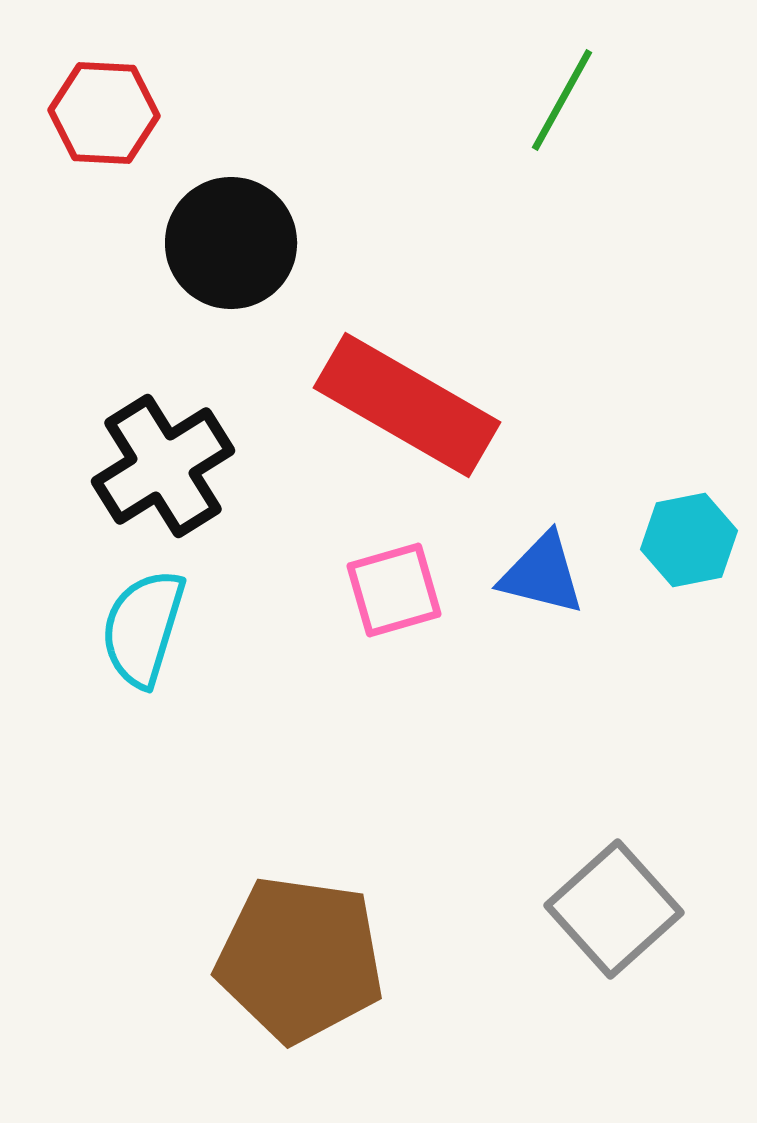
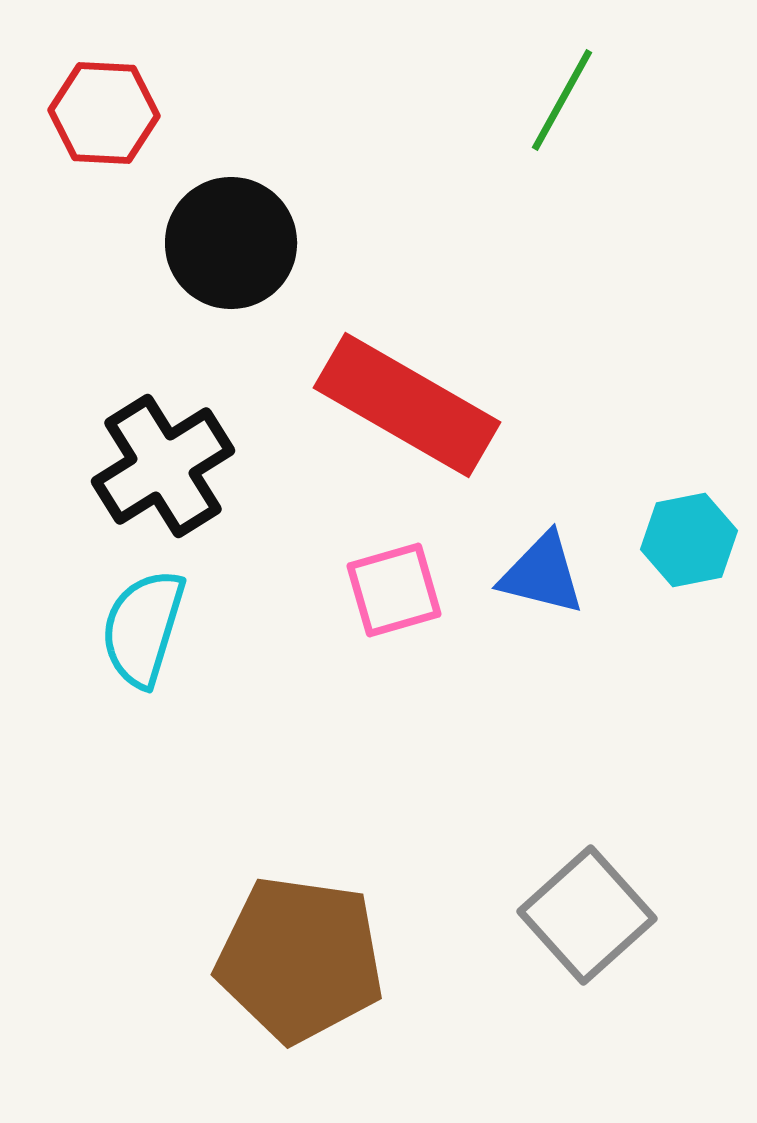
gray square: moved 27 px left, 6 px down
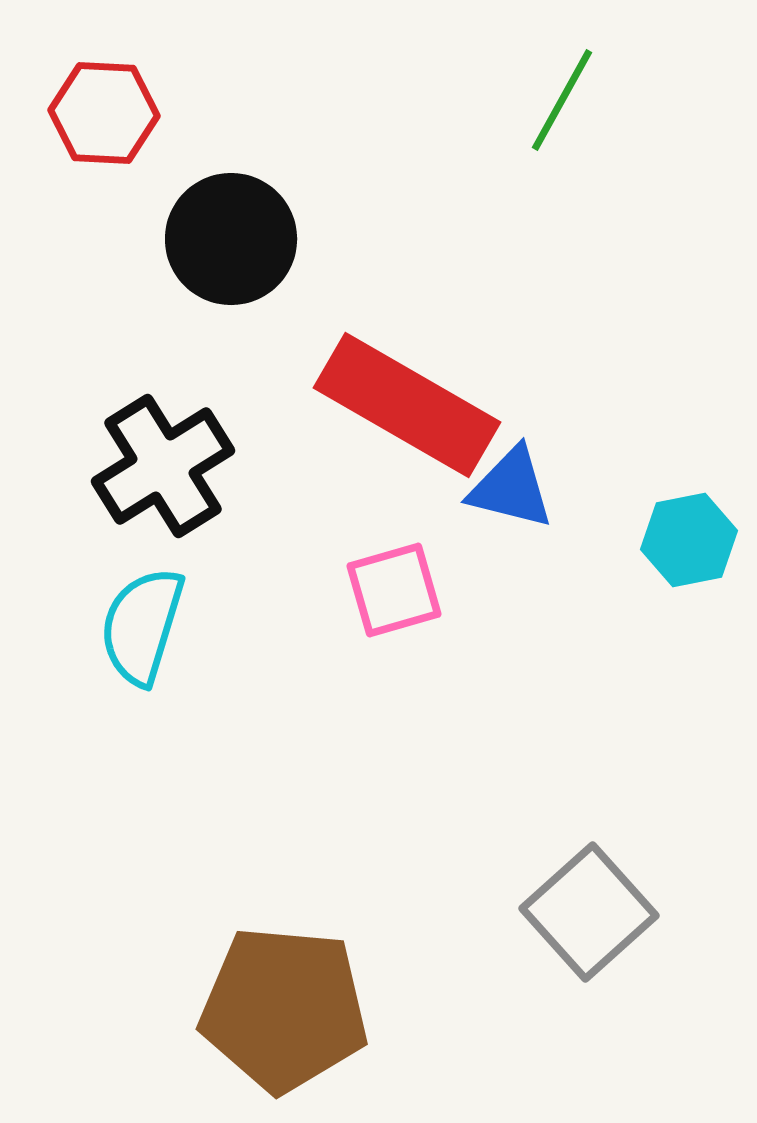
black circle: moved 4 px up
blue triangle: moved 31 px left, 86 px up
cyan semicircle: moved 1 px left, 2 px up
gray square: moved 2 px right, 3 px up
brown pentagon: moved 16 px left, 50 px down; rotated 3 degrees counterclockwise
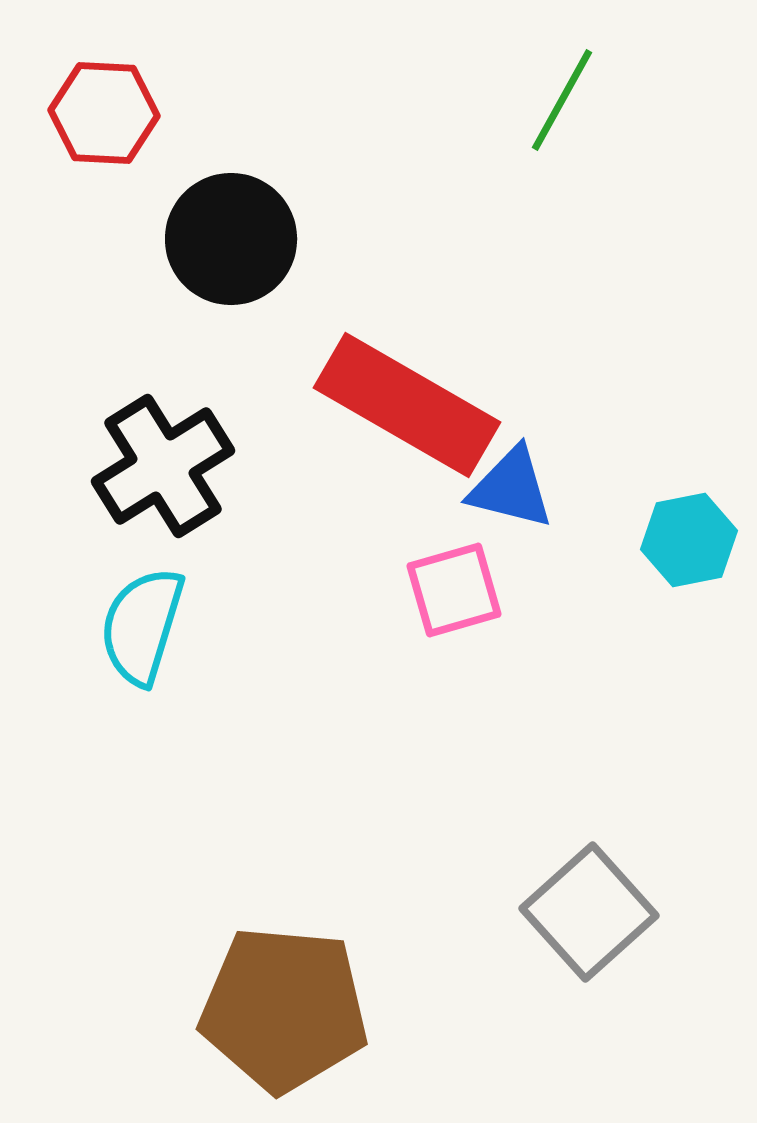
pink square: moved 60 px right
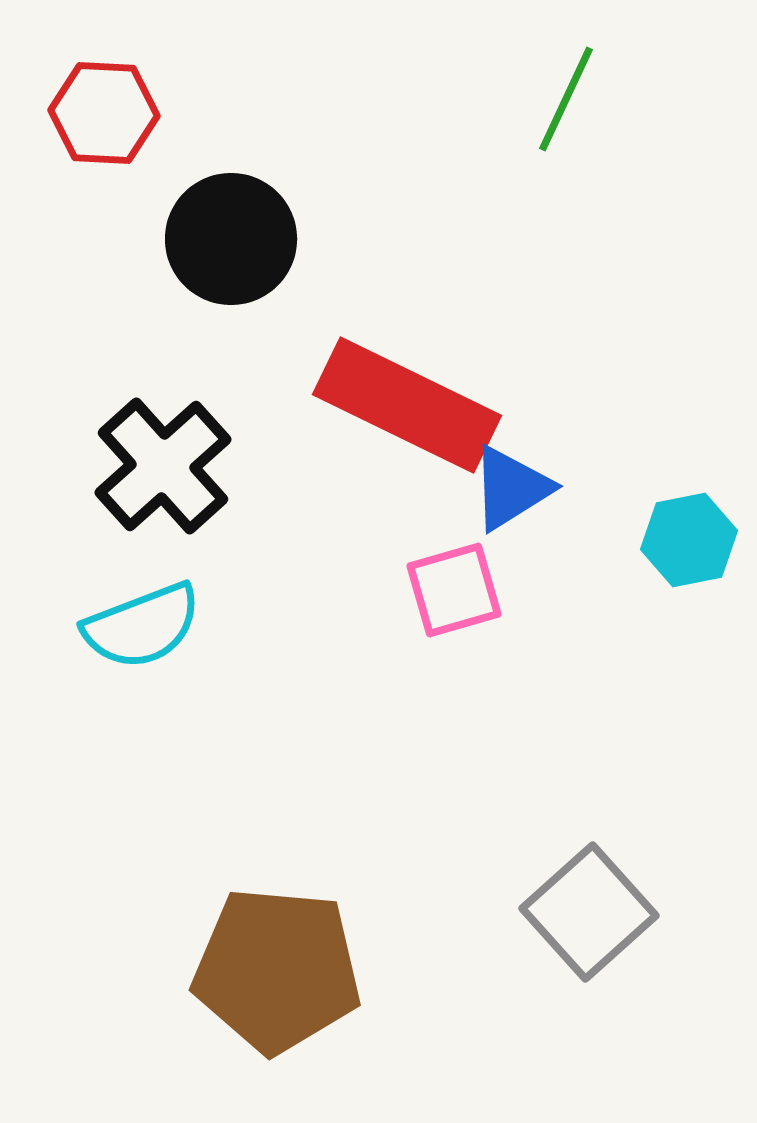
green line: moved 4 px right, 1 px up; rotated 4 degrees counterclockwise
red rectangle: rotated 4 degrees counterclockwise
black cross: rotated 10 degrees counterclockwise
blue triangle: rotated 46 degrees counterclockwise
cyan semicircle: rotated 128 degrees counterclockwise
brown pentagon: moved 7 px left, 39 px up
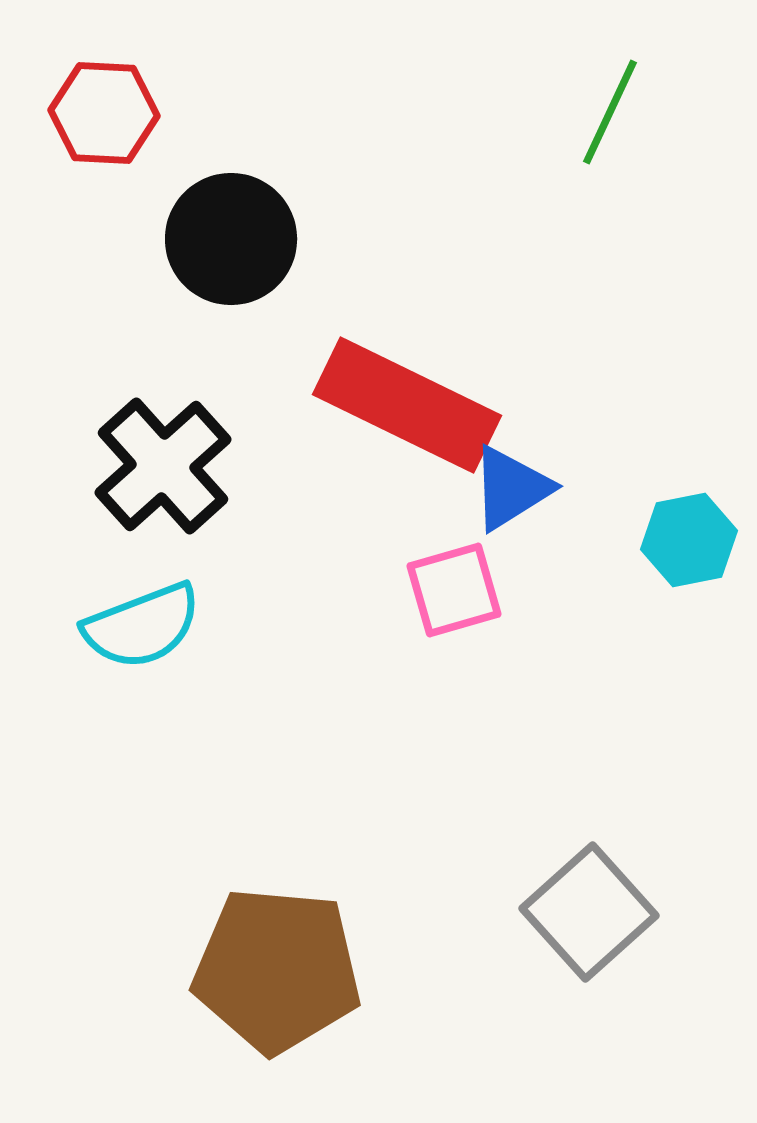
green line: moved 44 px right, 13 px down
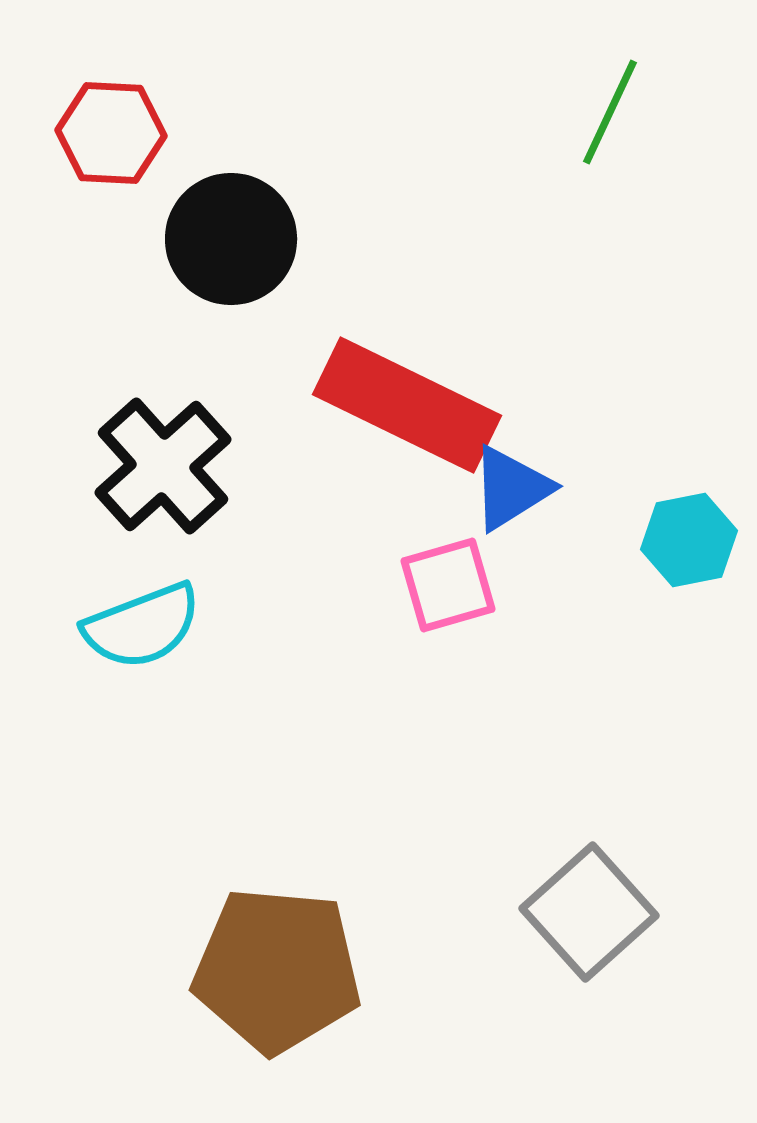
red hexagon: moved 7 px right, 20 px down
pink square: moved 6 px left, 5 px up
